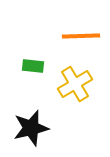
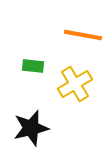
orange line: moved 2 px right, 1 px up; rotated 12 degrees clockwise
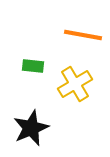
black star: rotated 9 degrees counterclockwise
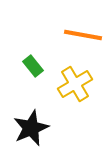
green rectangle: rotated 45 degrees clockwise
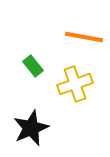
orange line: moved 1 px right, 2 px down
yellow cross: rotated 12 degrees clockwise
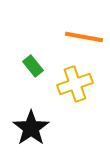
black star: rotated 12 degrees counterclockwise
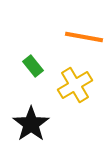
yellow cross: moved 1 px down; rotated 12 degrees counterclockwise
black star: moved 4 px up
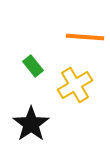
orange line: moved 1 px right; rotated 6 degrees counterclockwise
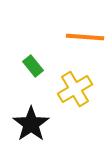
yellow cross: moved 4 px down
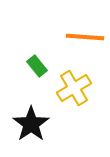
green rectangle: moved 4 px right
yellow cross: moved 1 px left, 1 px up
